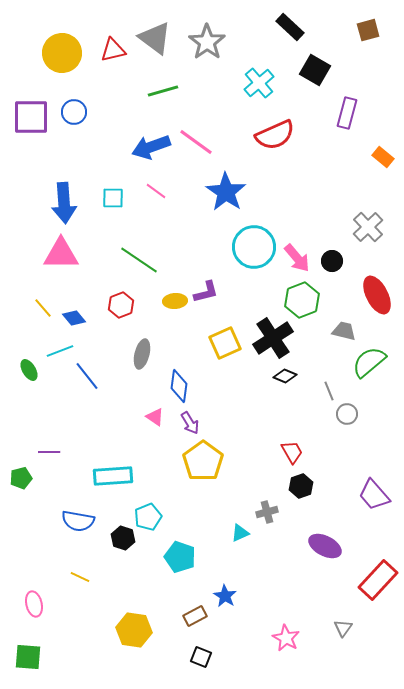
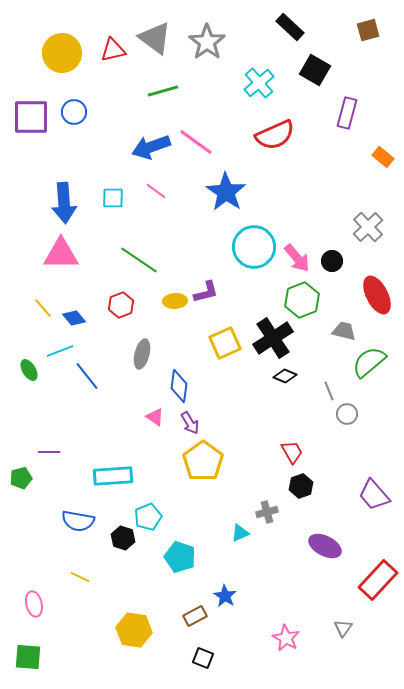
black square at (201, 657): moved 2 px right, 1 px down
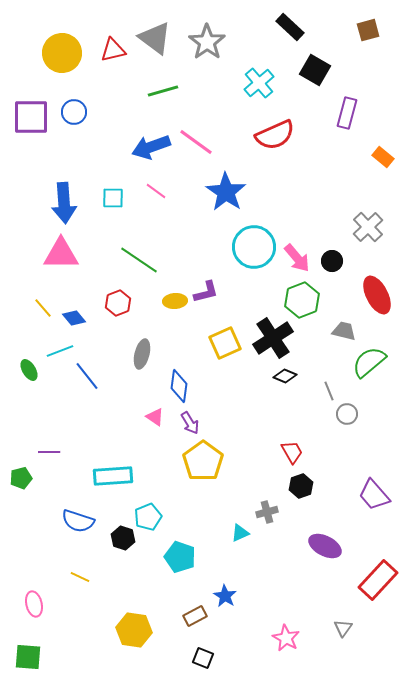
red hexagon at (121, 305): moved 3 px left, 2 px up
blue semicircle at (78, 521): rotated 8 degrees clockwise
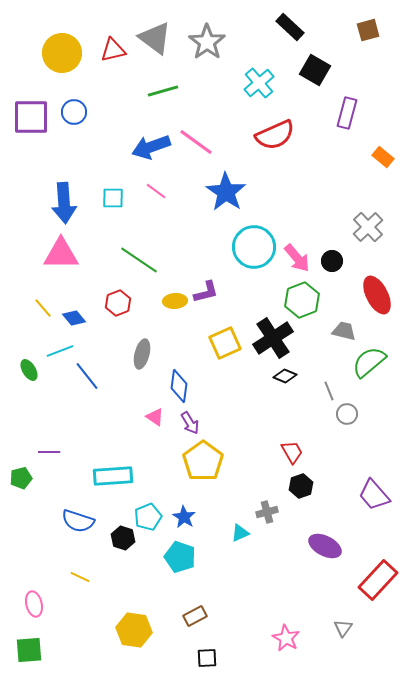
blue star at (225, 596): moved 41 px left, 79 px up
green square at (28, 657): moved 1 px right, 7 px up; rotated 8 degrees counterclockwise
black square at (203, 658): moved 4 px right; rotated 25 degrees counterclockwise
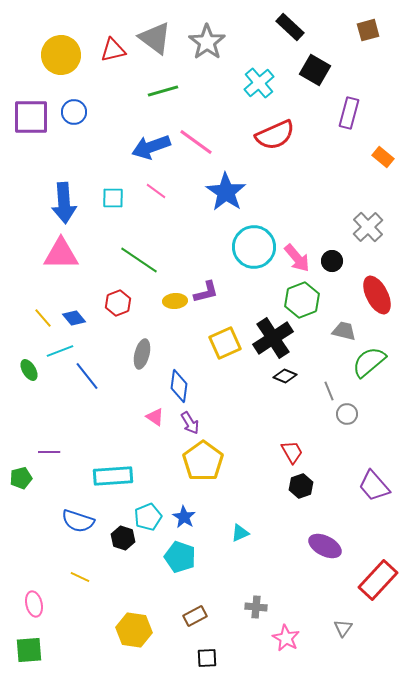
yellow circle at (62, 53): moved 1 px left, 2 px down
purple rectangle at (347, 113): moved 2 px right
yellow line at (43, 308): moved 10 px down
purple trapezoid at (374, 495): moved 9 px up
gray cross at (267, 512): moved 11 px left, 95 px down; rotated 20 degrees clockwise
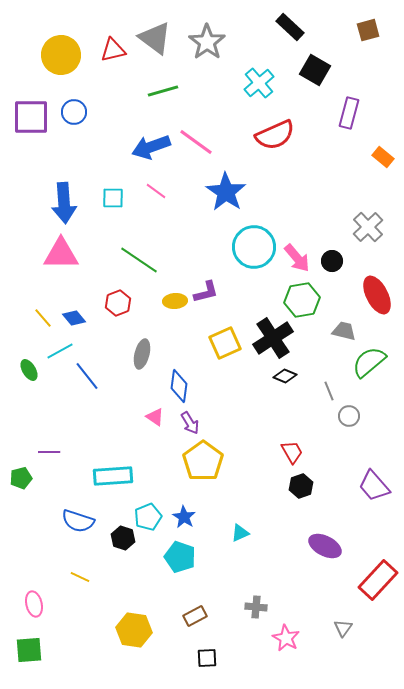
green hexagon at (302, 300): rotated 12 degrees clockwise
cyan line at (60, 351): rotated 8 degrees counterclockwise
gray circle at (347, 414): moved 2 px right, 2 px down
